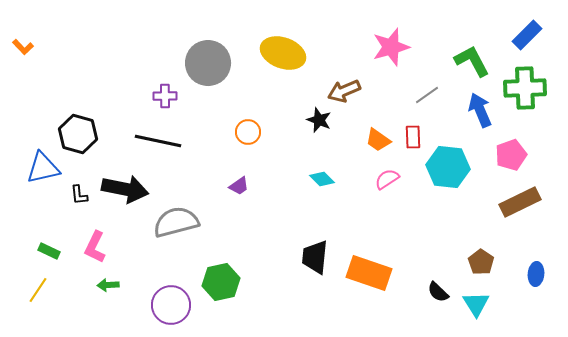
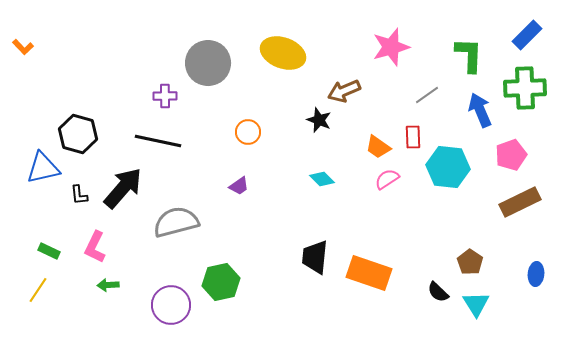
green L-shape: moved 3 px left, 6 px up; rotated 30 degrees clockwise
orange trapezoid: moved 7 px down
black arrow: moved 2 px left, 1 px up; rotated 60 degrees counterclockwise
brown pentagon: moved 11 px left
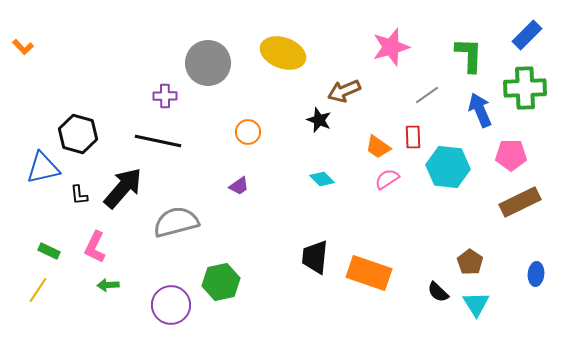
pink pentagon: rotated 20 degrees clockwise
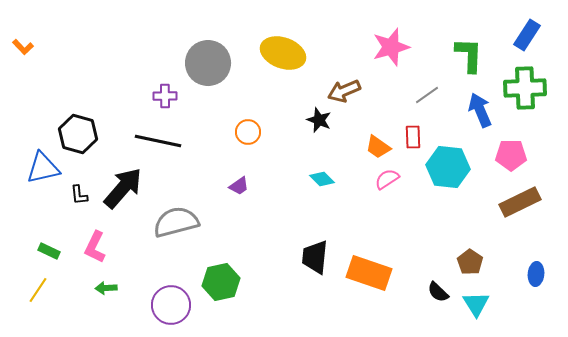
blue rectangle: rotated 12 degrees counterclockwise
green arrow: moved 2 px left, 3 px down
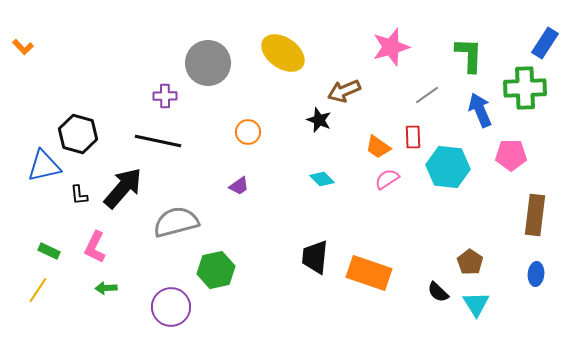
blue rectangle: moved 18 px right, 8 px down
yellow ellipse: rotated 15 degrees clockwise
blue triangle: moved 1 px right, 2 px up
brown rectangle: moved 15 px right, 13 px down; rotated 57 degrees counterclockwise
green hexagon: moved 5 px left, 12 px up
purple circle: moved 2 px down
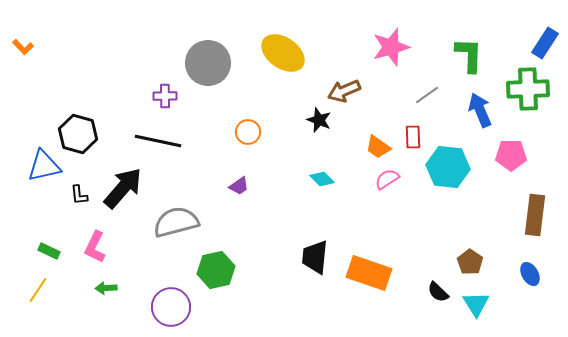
green cross: moved 3 px right, 1 px down
blue ellipse: moved 6 px left; rotated 35 degrees counterclockwise
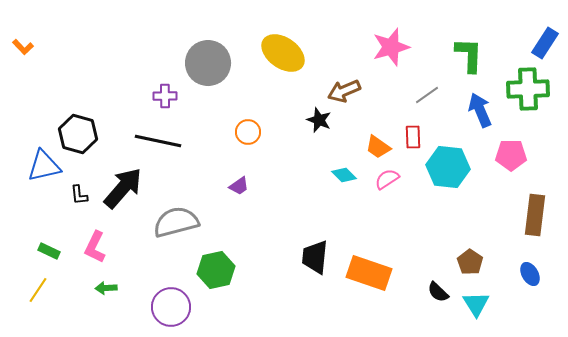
cyan diamond: moved 22 px right, 4 px up
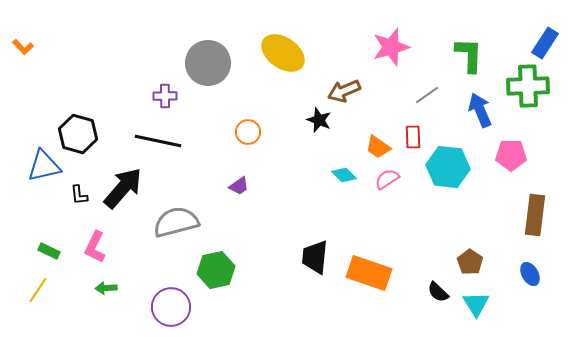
green cross: moved 3 px up
